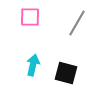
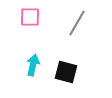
black square: moved 1 px up
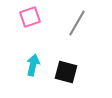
pink square: rotated 20 degrees counterclockwise
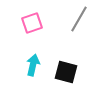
pink square: moved 2 px right, 6 px down
gray line: moved 2 px right, 4 px up
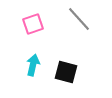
gray line: rotated 72 degrees counterclockwise
pink square: moved 1 px right, 1 px down
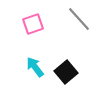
cyan arrow: moved 2 px right, 2 px down; rotated 50 degrees counterclockwise
black square: rotated 35 degrees clockwise
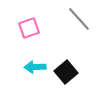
pink square: moved 4 px left, 4 px down
cyan arrow: rotated 55 degrees counterclockwise
